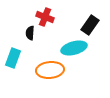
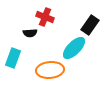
black semicircle: rotated 96 degrees counterclockwise
cyan ellipse: rotated 30 degrees counterclockwise
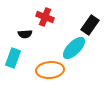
black semicircle: moved 5 px left, 1 px down
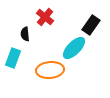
red cross: rotated 18 degrees clockwise
black rectangle: moved 1 px right
black semicircle: rotated 88 degrees clockwise
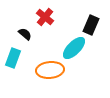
black rectangle: rotated 12 degrees counterclockwise
black semicircle: rotated 136 degrees clockwise
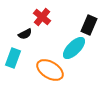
red cross: moved 3 px left
black rectangle: moved 2 px left
black semicircle: rotated 112 degrees clockwise
orange ellipse: rotated 36 degrees clockwise
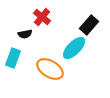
black rectangle: rotated 18 degrees clockwise
black semicircle: rotated 16 degrees clockwise
orange ellipse: moved 1 px up
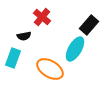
black semicircle: moved 1 px left, 2 px down
cyan ellipse: moved 1 px right, 1 px down; rotated 15 degrees counterclockwise
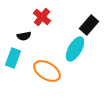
orange ellipse: moved 3 px left, 2 px down
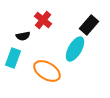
red cross: moved 1 px right, 3 px down
black semicircle: moved 1 px left
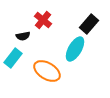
black rectangle: moved 1 px up
cyan rectangle: rotated 18 degrees clockwise
